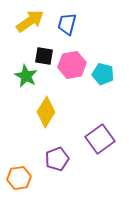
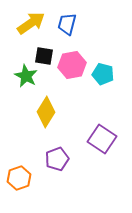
yellow arrow: moved 1 px right, 2 px down
purple square: moved 2 px right; rotated 20 degrees counterclockwise
orange hexagon: rotated 10 degrees counterclockwise
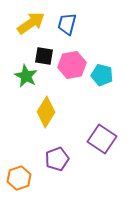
cyan pentagon: moved 1 px left, 1 px down
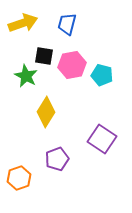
yellow arrow: moved 8 px left; rotated 16 degrees clockwise
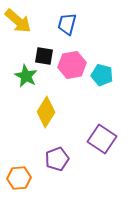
yellow arrow: moved 5 px left, 2 px up; rotated 60 degrees clockwise
orange hexagon: rotated 15 degrees clockwise
